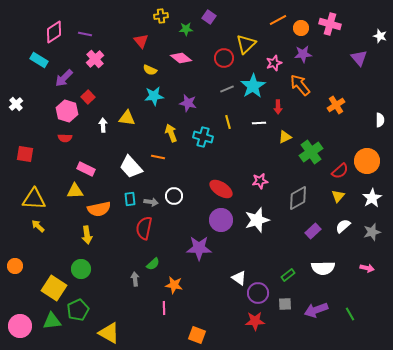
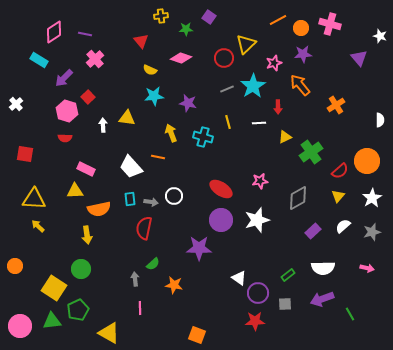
pink diamond at (181, 58): rotated 20 degrees counterclockwise
pink line at (164, 308): moved 24 px left
purple arrow at (316, 310): moved 6 px right, 11 px up
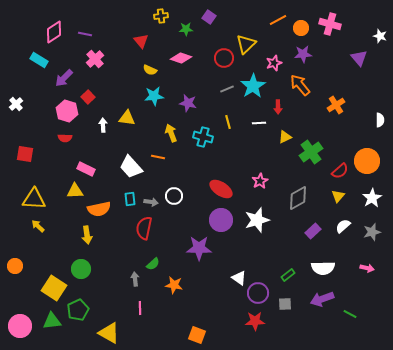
pink star at (260, 181): rotated 21 degrees counterclockwise
green line at (350, 314): rotated 32 degrees counterclockwise
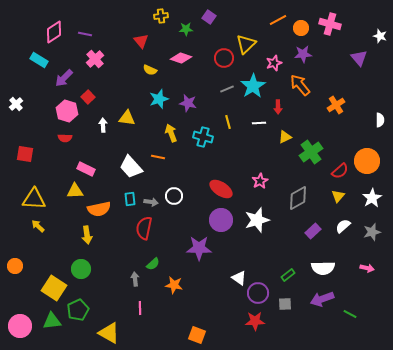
cyan star at (154, 96): moved 5 px right, 3 px down; rotated 12 degrees counterclockwise
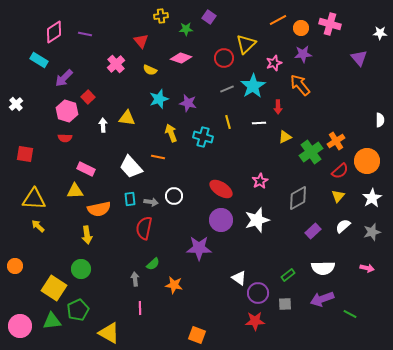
white star at (380, 36): moved 3 px up; rotated 16 degrees counterclockwise
pink cross at (95, 59): moved 21 px right, 5 px down
orange cross at (336, 105): moved 36 px down
